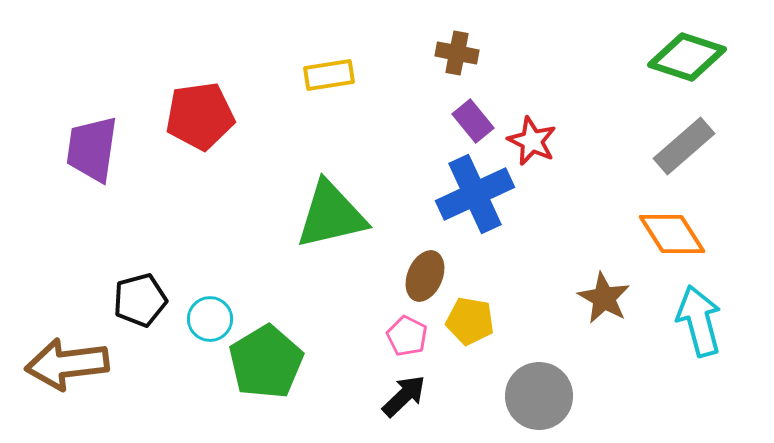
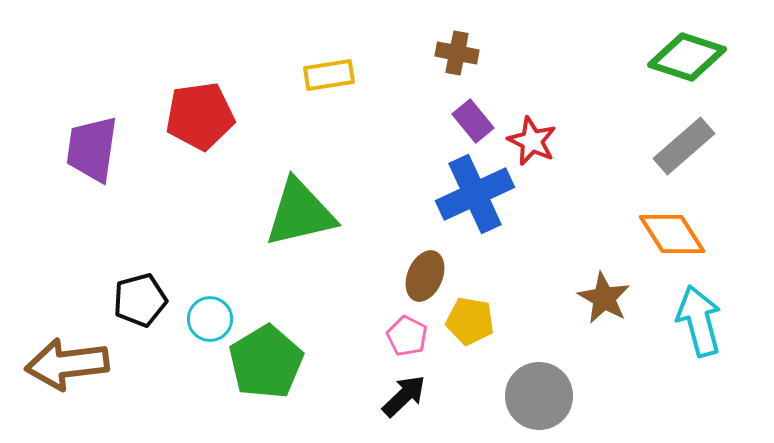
green triangle: moved 31 px left, 2 px up
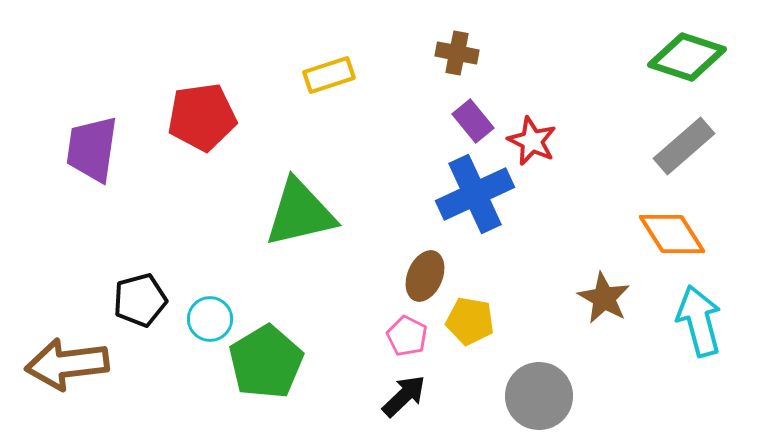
yellow rectangle: rotated 9 degrees counterclockwise
red pentagon: moved 2 px right, 1 px down
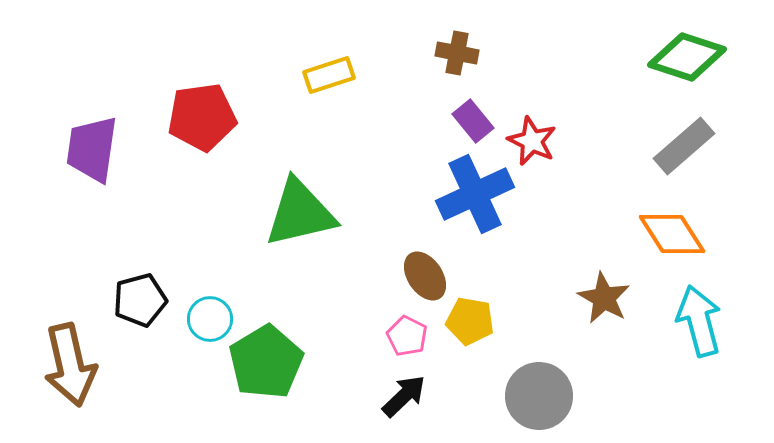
brown ellipse: rotated 57 degrees counterclockwise
brown arrow: moved 3 px right, 1 px down; rotated 96 degrees counterclockwise
